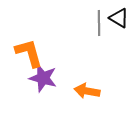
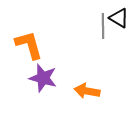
gray line: moved 4 px right, 3 px down
orange L-shape: moved 8 px up
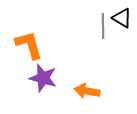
black triangle: moved 3 px right
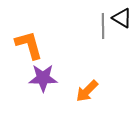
purple star: rotated 16 degrees counterclockwise
orange arrow: rotated 55 degrees counterclockwise
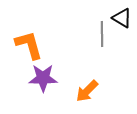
gray line: moved 1 px left, 8 px down
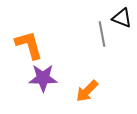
black triangle: rotated 10 degrees counterclockwise
gray line: rotated 10 degrees counterclockwise
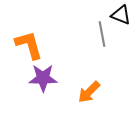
black triangle: moved 1 px left, 3 px up
orange arrow: moved 2 px right, 1 px down
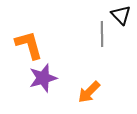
black triangle: rotated 25 degrees clockwise
gray line: rotated 10 degrees clockwise
purple star: rotated 16 degrees counterclockwise
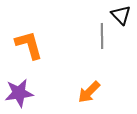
gray line: moved 2 px down
purple star: moved 24 px left, 15 px down; rotated 8 degrees clockwise
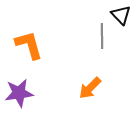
orange arrow: moved 1 px right, 4 px up
